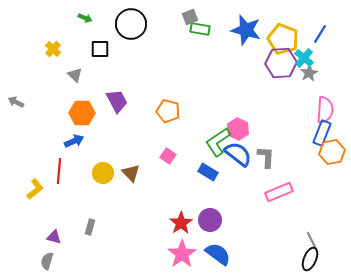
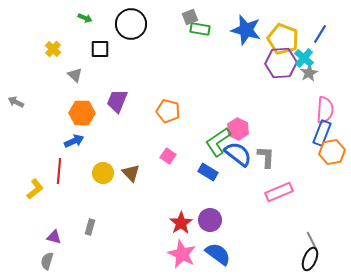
purple trapezoid at (117, 101): rotated 130 degrees counterclockwise
pink star at (182, 254): rotated 12 degrees counterclockwise
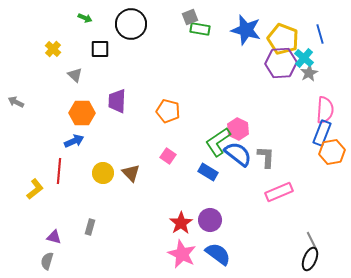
blue line at (320, 34): rotated 48 degrees counterclockwise
purple trapezoid at (117, 101): rotated 20 degrees counterclockwise
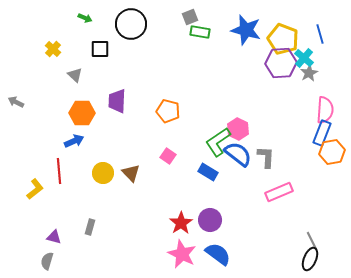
green rectangle at (200, 29): moved 3 px down
red line at (59, 171): rotated 10 degrees counterclockwise
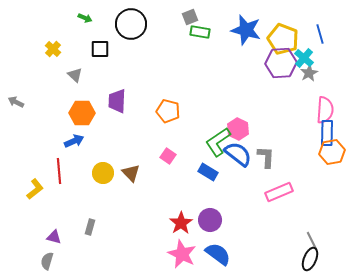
blue rectangle at (322, 133): moved 5 px right; rotated 20 degrees counterclockwise
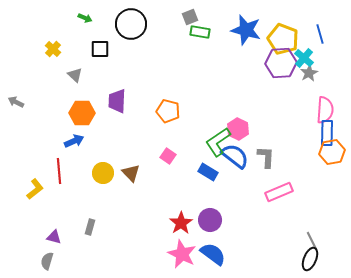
blue semicircle at (238, 154): moved 3 px left, 2 px down
blue semicircle at (218, 254): moved 5 px left
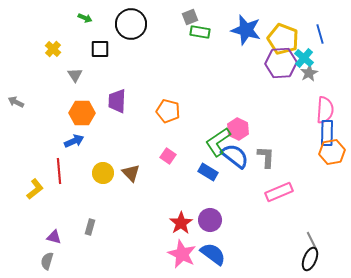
gray triangle at (75, 75): rotated 14 degrees clockwise
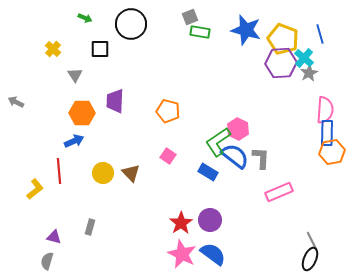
purple trapezoid at (117, 101): moved 2 px left
gray L-shape at (266, 157): moved 5 px left, 1 px down
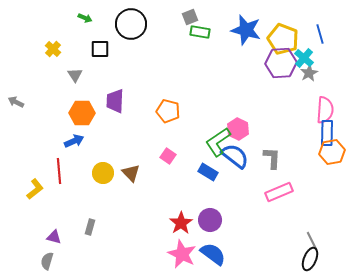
gray L-shape at (261, 158): moved 11 px right
